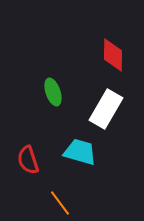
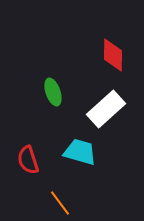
white rectangle: rotated 18 degrees clockwise
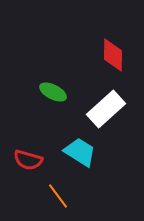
green ellipse: rotated 44 degrees counterclockwise
cyan trapezoid: rotated 16 degrees clockwise
red semicircle: rotated 56 degrees counterclockwise
orange line: moved 2 px left, 7 px up
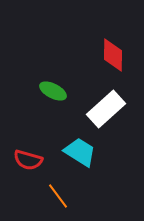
green ellipse: moved 1 px up
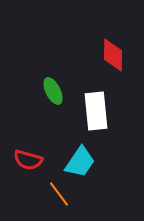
green ellipse: rotated 36 degrees clockwise
white rectangle: moved 10 px left, 2 px down; rotated 54 degrees counterclockwise
cyan trapezoid: moved 10 px down; rotated 92 degrees clockwise
orange line: moved 1 px right, 2 px up
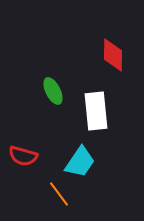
red semicircle: moved 5 px left, 4 px up
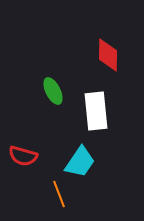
red diamond: moved 5 px left
orange line: rotated 16 degrees clockwise
